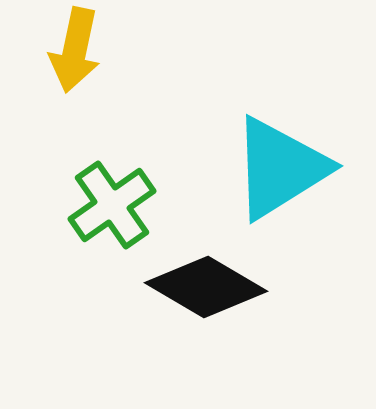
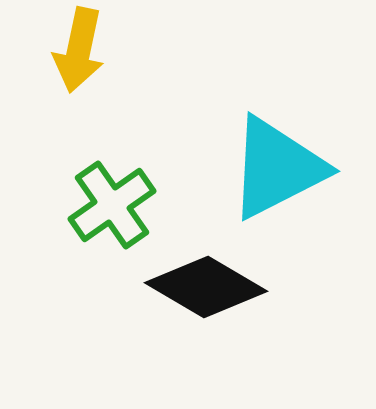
yellow arrow: moved 4 px right
cyan triangle: moved 3 px left; rotated 5 degrees clockwise
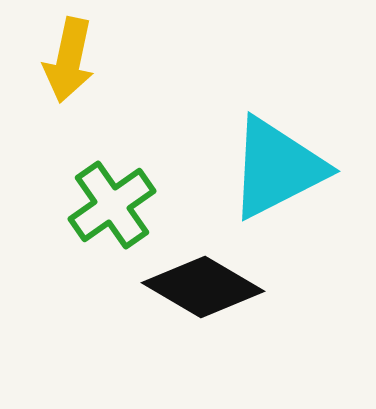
yellow arrow: moved 10 px left, 10 px down
black diamond: moved 3 px left
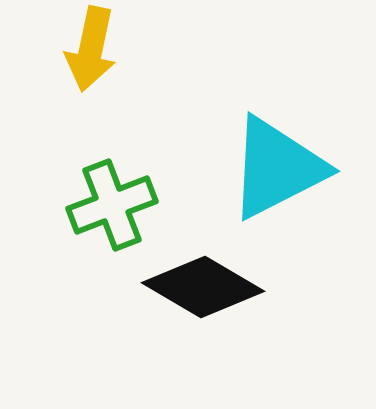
yellow arrow: moved 22 px right, 11 px up
green cross: rotated 14 degrees clockwise
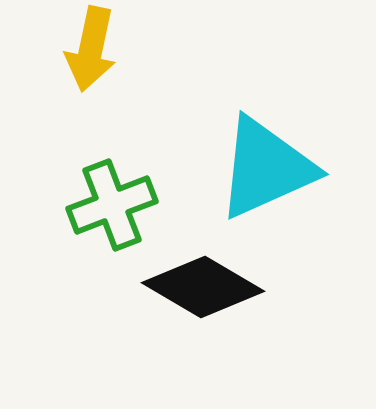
cyan triangle: moved 11 px left; rotated 3 degrees clockwise
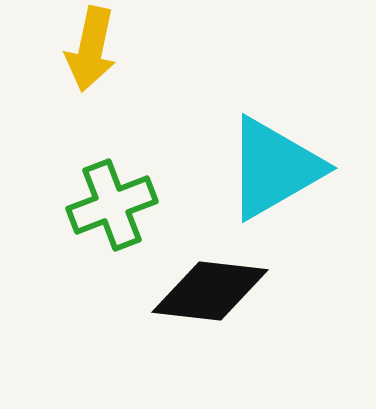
cyan triangle: moved 8 px right; rotated 6 degrees counterclockwise
black diamond: moved 7 px right, 4 px down; rotated 24 degrees counterclockwise
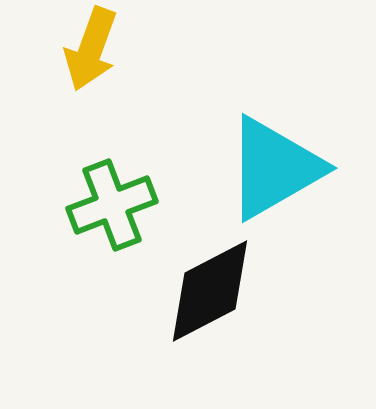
yellow arrow: rotated 8 degrees clockwise
black diamond: rotated 34 degrees counterclockwise
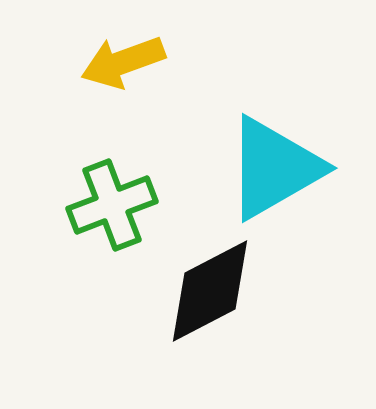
yellow arrow: moved 32 px right, 13 px down; rotated 50 degrees clockwise
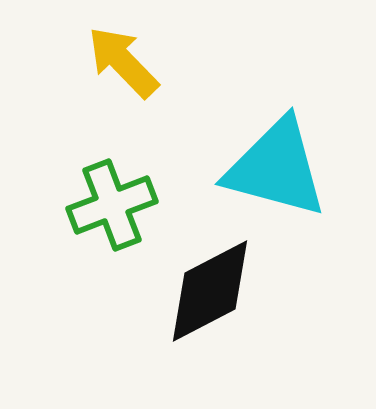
yellow arrow: rotated 66 degrees clockwise
cyan triangle: moved 2 px right; rotated 45 degrees clockwise
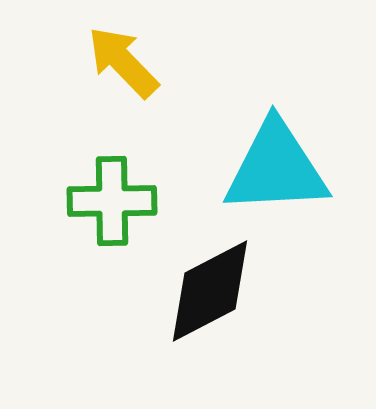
cyan triangle: rotated 18 degrees counterclockwise
green cross: moved 4 px up; rotated 20 degrees clockwise
